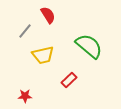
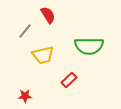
green semicircle: rotated 140 degrees clockwise
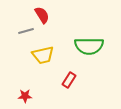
red semicircle: moved 6 px left
gray line: moved 1 px right; rotated 35 degrees clockwise
red rectangle: rotated 14 degrees counterclockwise
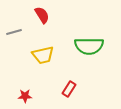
gray line: moved 12 px left, 1 px down
red rectangle: moved 9 px down
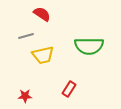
red semicircle: moved 1 px up; rotated 24 degrees counterclockwise
gray line: moved 12 px right, 4 px down
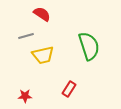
green semicircle: rotated 108 degrees counterclockwise
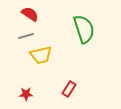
red semicircle: moved 12 px left
green semicircle: moved 5 px left, 17 px up
yellow trapezoid: moved 2 px left
red star: moved 1 px right, 2 px up
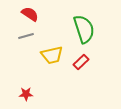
yellow trapezoid: moved 11 px right
red rectangle: moved 12 px right, 27 px up; rotated 14 degrees clockwise
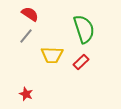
gray line: rotated 35 degrees counterclockwise
yellow trapezoid: rotated 15 degrees clockwise
red star: rotated 24 degrees clockwise
